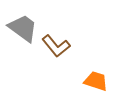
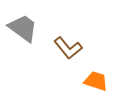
brown L-shape: moved 12 px right, 2 px down
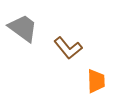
orange trapezoid: rotated 70 degrees clockwise
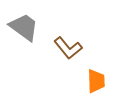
gray trapezoid: moved 1 px right, 1 px up
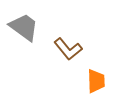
brown L-shape: moved 1 px down
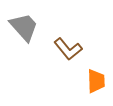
gray trapezoid: rotated 12 degrees clockwise
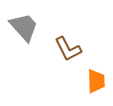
brown L-shape: rotated 12 degrees clockwise
